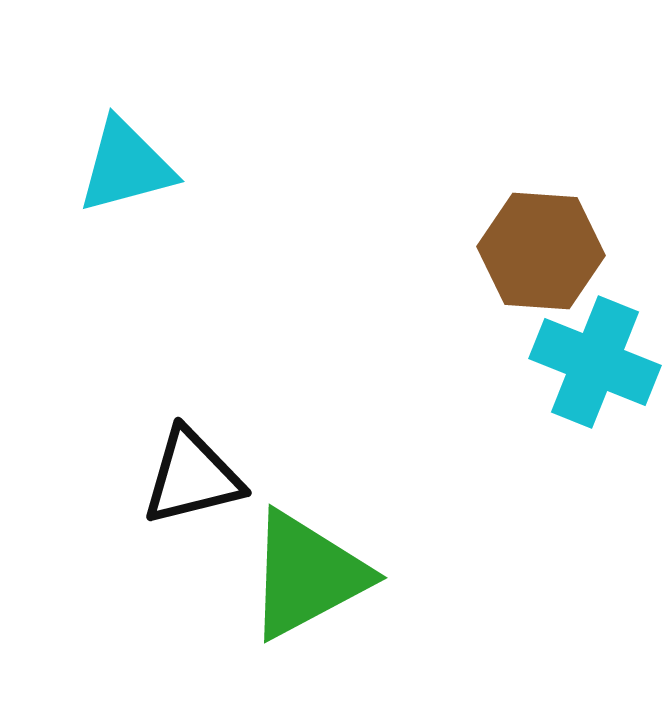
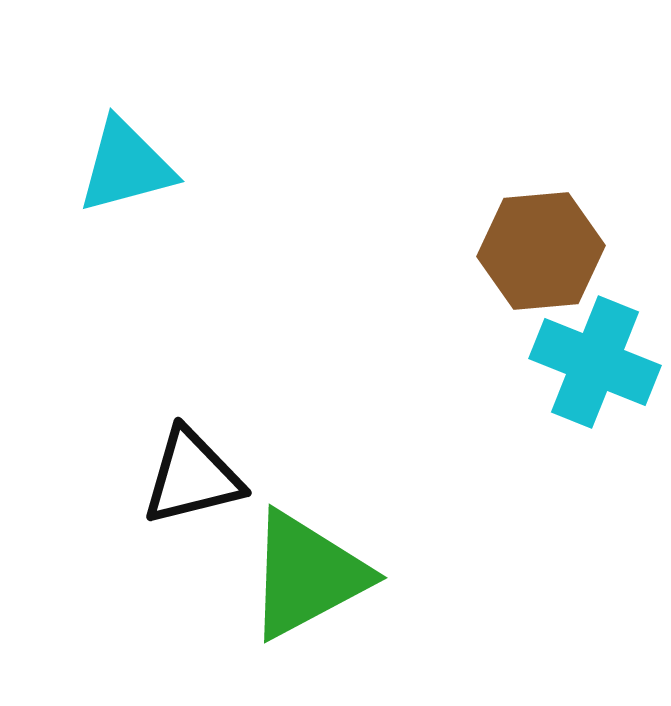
brown hexagon: rotated 9 degrees counterclockwise
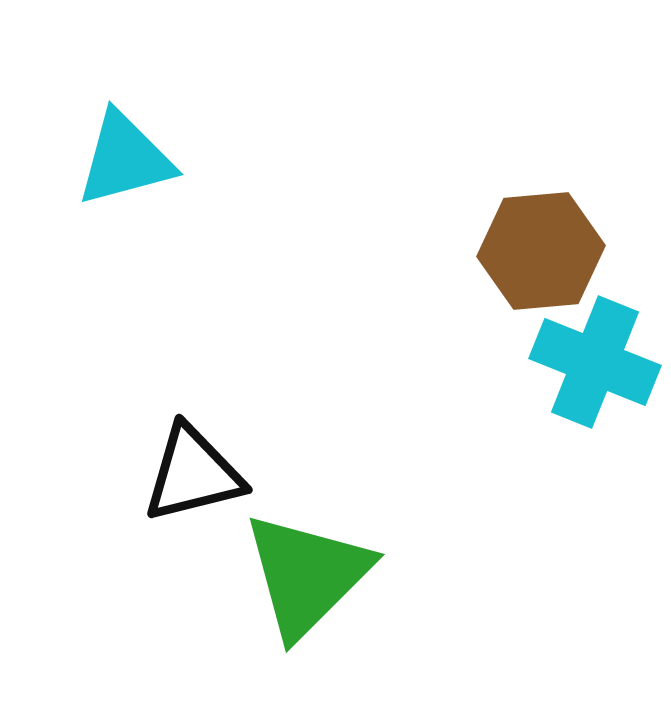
cyan triangle: moved 1 px left, 7 px up
black triangle: moved 1 px right, 3 px up
green triangle: rotated 17 degrees counterclockwise
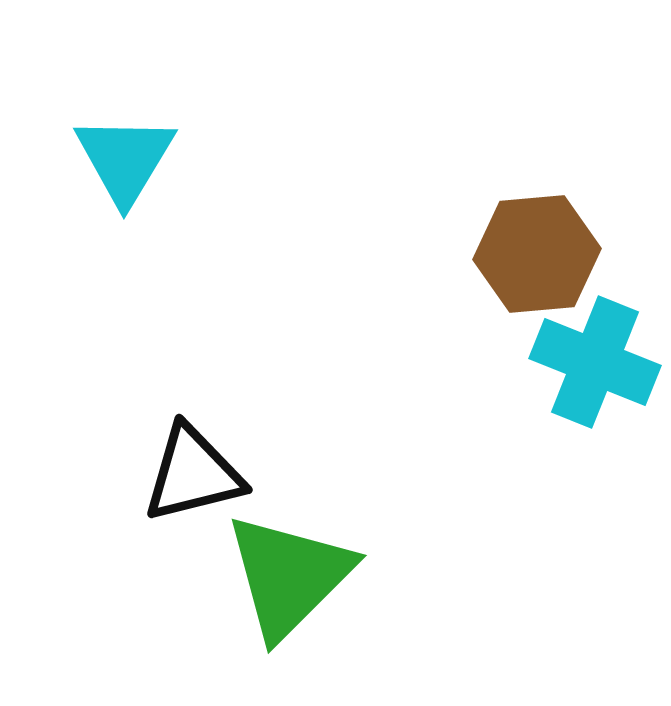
cyan triangle: rotated 44 degrees counterclockwise
brown hexagon: moved 4 px left, 3 px down
green triangle: moved 18 px left, 1 px down
